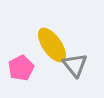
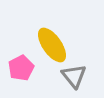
gray triangle: moved 1 px left, 11 px down
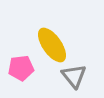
pink pentagon: rotated 20 degrees clockwise
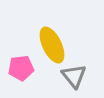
yellow ellipse: rotated 9 degrees clockwise
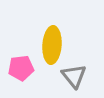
yellow ellipse: rotated 30 degrees clockwise
